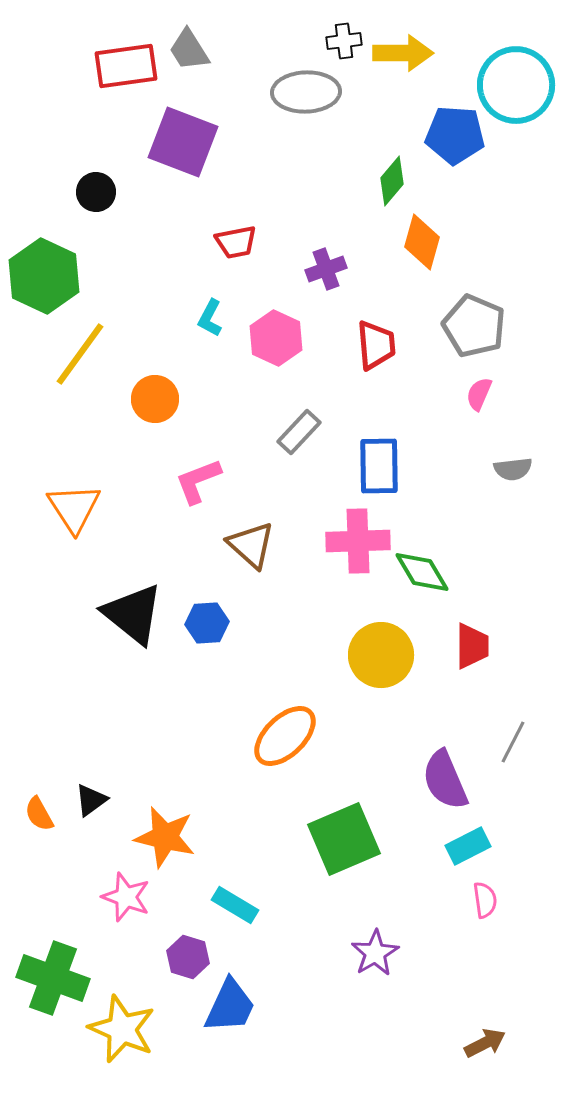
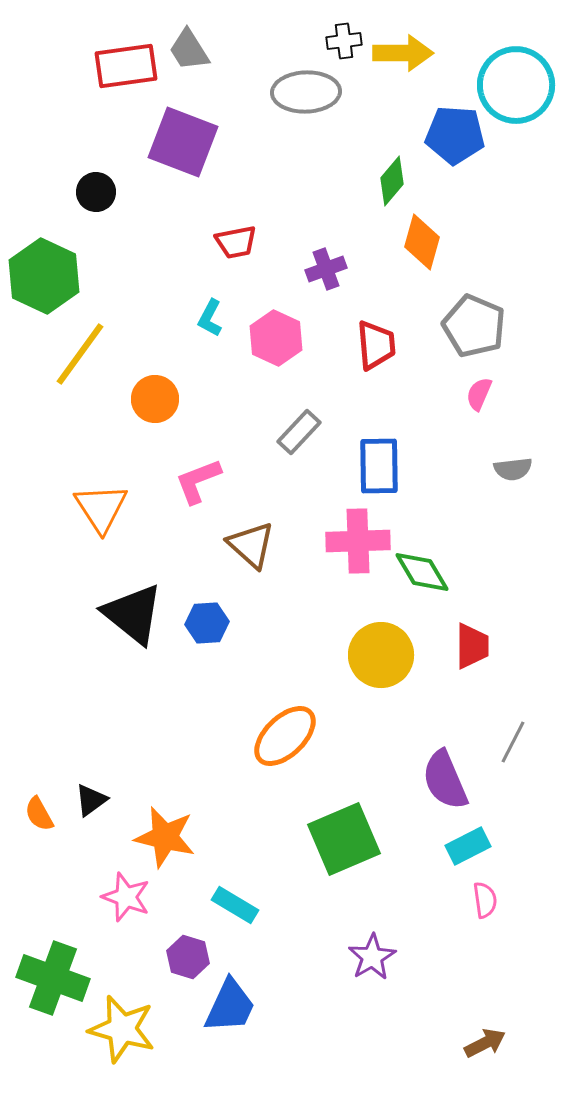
orange triangle at (74, 508): moved 27 px right
purple star at (375, 953): moved 3 px left, 4 px down
yellow star at (122, 1029): rotated 8 degrees counterclockwise
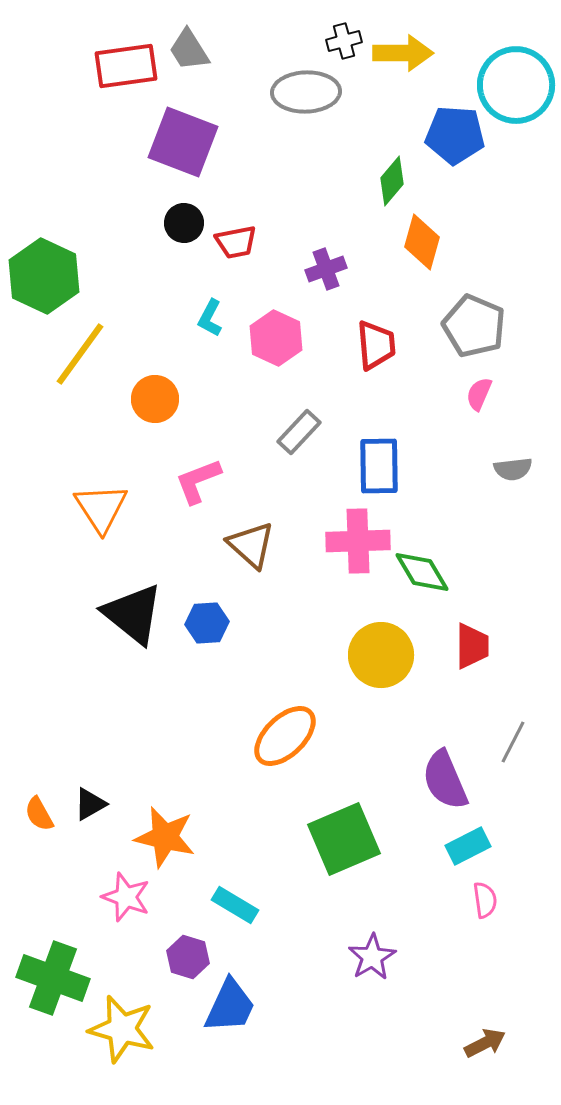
black cross at (344, 41): rotated 8 degrees counterclockwise
black circle at (96, 192): moved 88 px right, 31 px down
black triangle at (91, 800): moved 1 px left, 4 px down; rotated 6 degrees clockwise
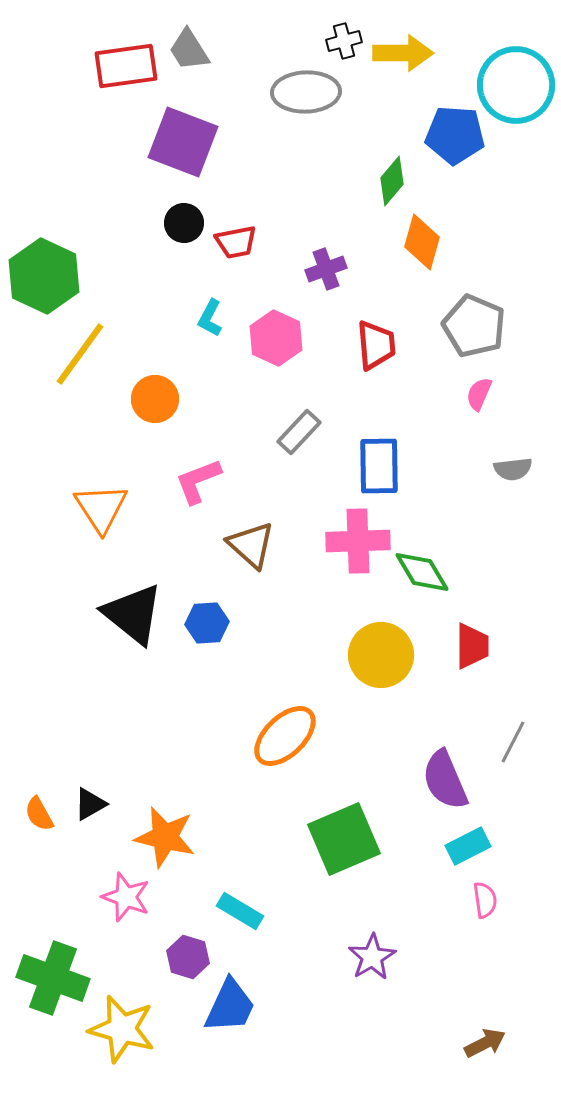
cyan rectangle at (235, 905): moved 5 px right, 6 px down
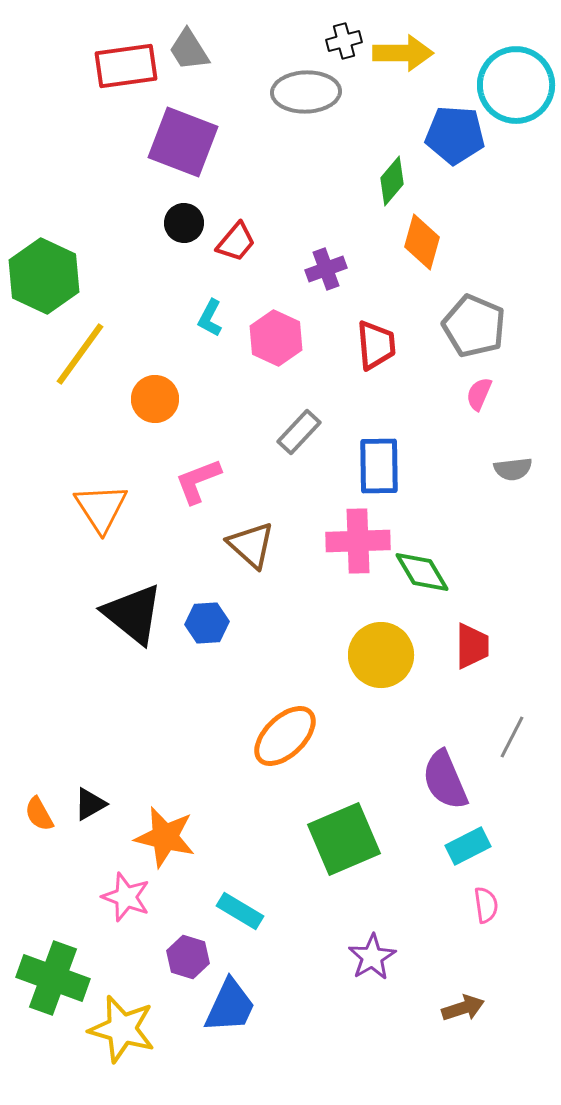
red trapezoid at (236, 242): rotated 39 degrees counterclockwise
gray line at (513, 742): moved 1 px left, 5 px up
pink semicircle at (485, 900): moved 1 px right, 5 px down
brown arrow at (485, 1043): moved 22 px left, 35 px up; rotated 9 degrees clockwise
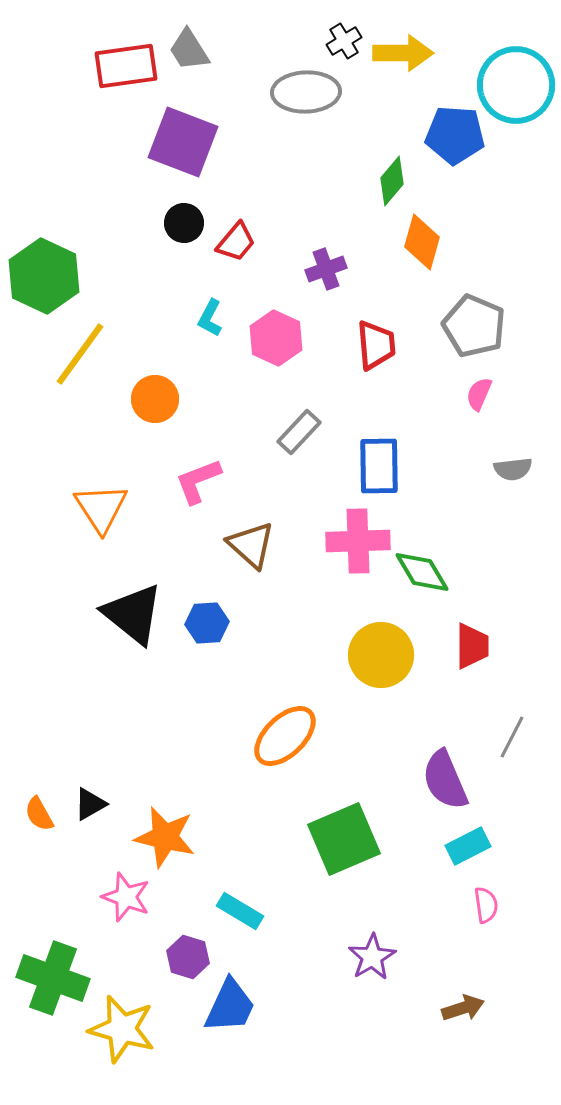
black cross at (344, 41): rotated 16 degrees counterclockwise
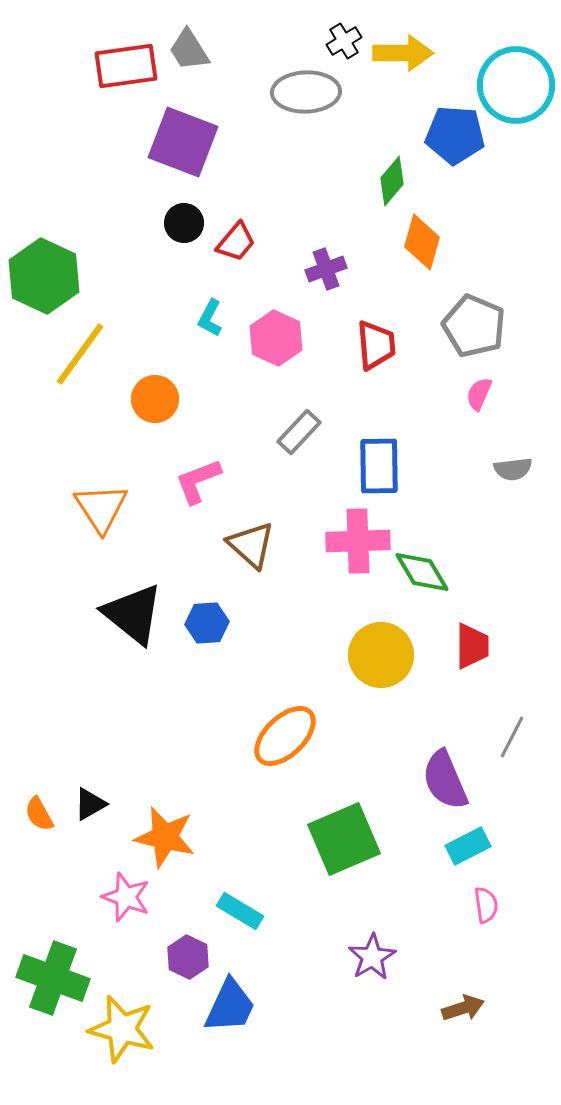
purple hexagon at (188, 957): rotated 9 degrees clockwise
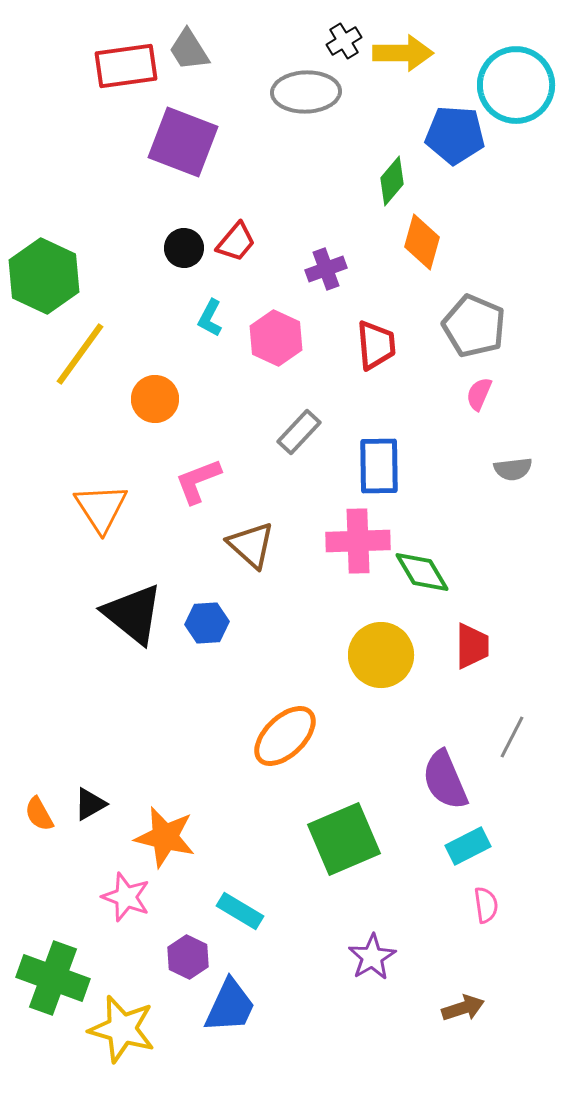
black circle at (184, 223): moved 25 px down
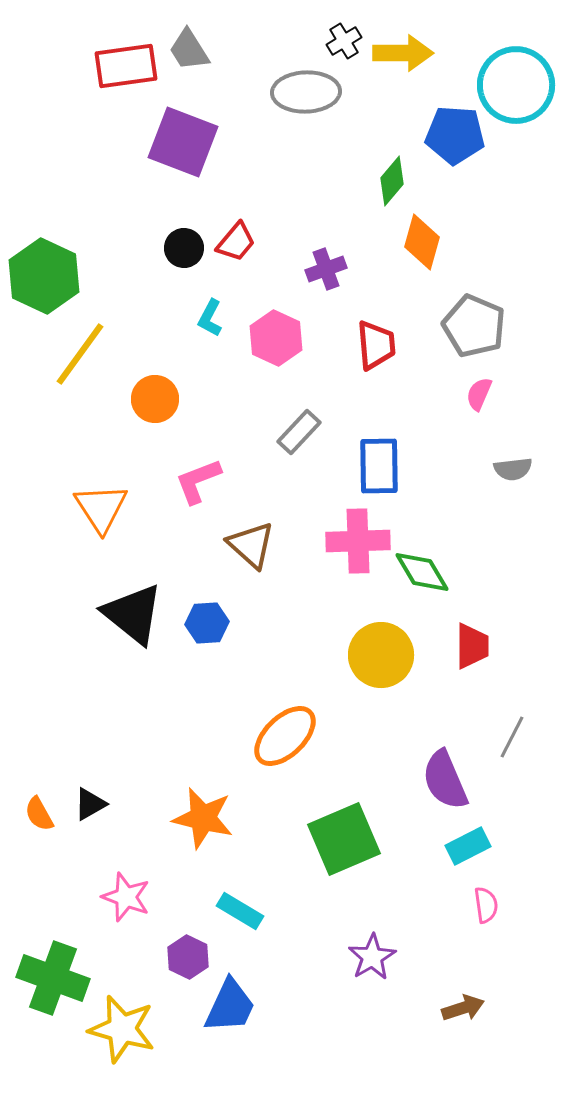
orange star at (165, 837): moved 38 px right, 19 px up
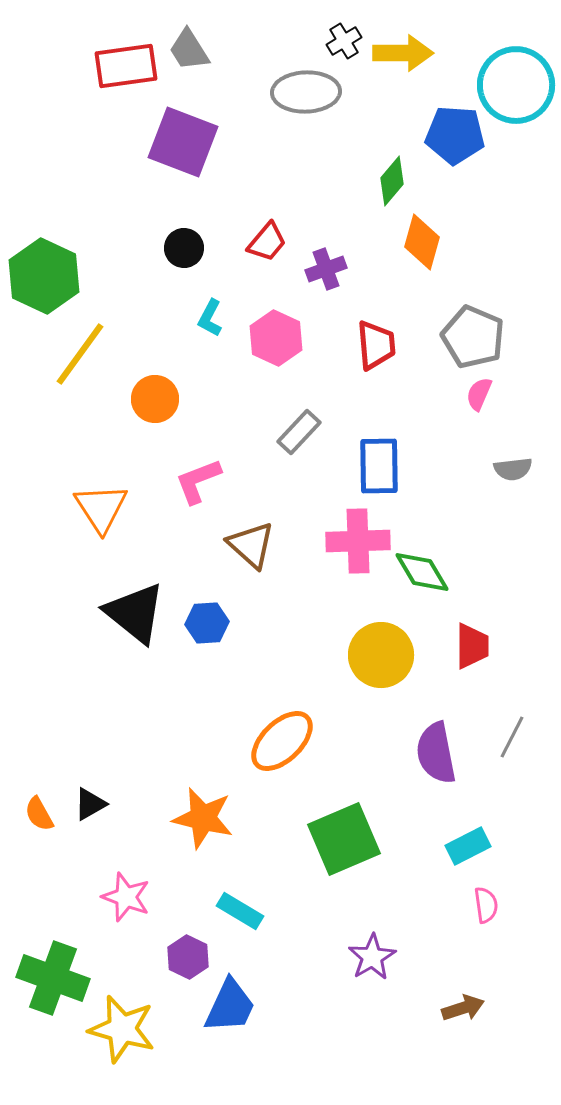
red trapezoid at (236, 242): moved 31 px right
gray pentagon at (474, 326): moved 1 px left, 11 px down
black triangle at (133, 614): moved 2 px right, 1 px up
orange ellipse at (285, 736): moved 3 px left, 5 px down
purple semicircle at (445, 780): moved 9 px left, 27 px up; rotated 12 degrees clockwise
